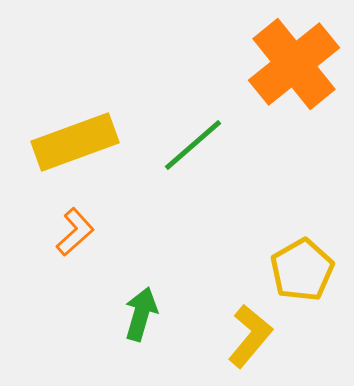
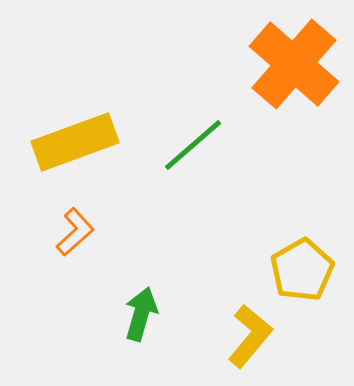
orange cross: rotated 10 degrees counterclockwise
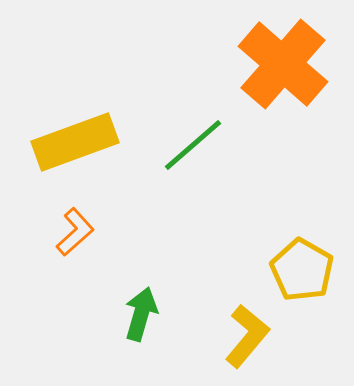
orange cross: moved 11 px left
yellow pentagon: rotated 12 degrees counterclockwise
yellow L-shape: moved 3 px left
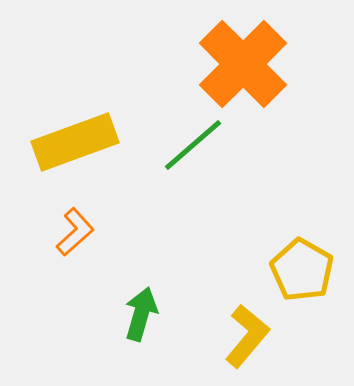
orange cross: moved 40 px left; rotated 4 degrees clockwise
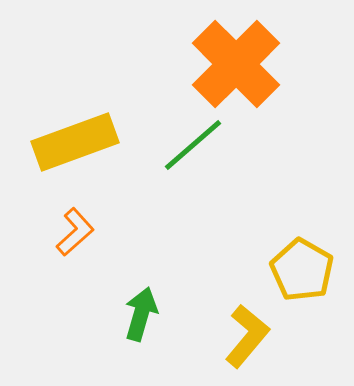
orange cross: moved 7 px left
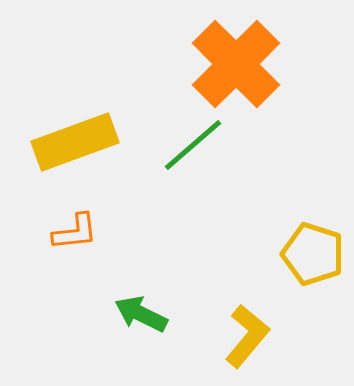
orange L-shape: rotated 36 degrees clockwise
yellow pentagon: moved 11 px right, 16 px up; rotated 12 degrees counterclockwise
green arrow: rotated 80 degrees counterclockwise
